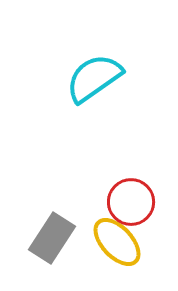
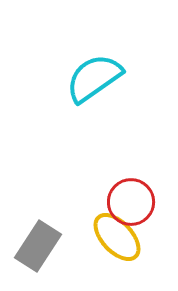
gray rectangle: moved 14 px left, 8 px down
yellow ellipse: moved 5 px up
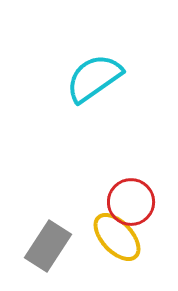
gray rectangle: moved 10 px right
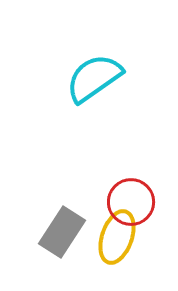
yellow ellipse: rotated 62 degrees clockwise
gray rectangle: moved 14 px right, 14 px up
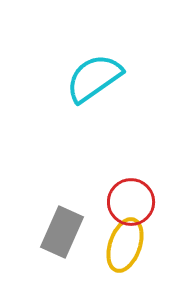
gray rectangle: rotated 9 degrees counterclockwise
yellow ellipse: moved 8 px right, 8 px down
